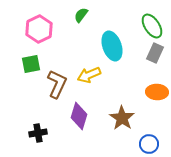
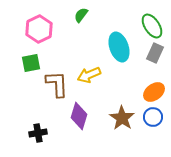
cyan ellipse: moved 7 px right, 1 px down
green square: moved 1 px up
brown L-shape: rotated 28 degrees counterclockwise
orange ellipse: moved 3 px left; rotated 40 degrees counterclockwise
blue circle: moved 4 px right, 27 px up
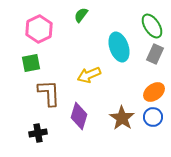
gray rectangle: moved 1 px down
brown L-shape: moved 8 px left, 9 px down
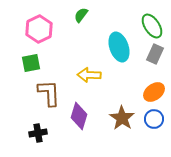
yellow arrow: rotated 25 degrees clockwise
blue circle: moved 1 px right, 2 px down
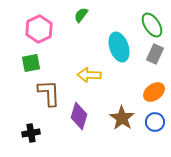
green ellipse: moved 1 px up
blue circle: moved 1 px right, 3 px down
black cross: moved 7 px left
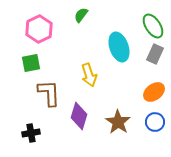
green ellipse: moved 1 px right, 1 px down
yellow arrow: rotated 110 degrees counterclockwise
brown star: moved 4 px left, 4 px down
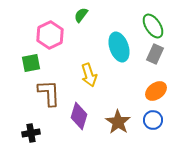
pink hexagon: moved 11 px right, 6 px down
orange ellipse: moved 2 px right, 1 px up
blue circle: moved 2 px left, 2 px up
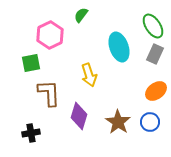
blue circle: moved 3 px left, 2 px down
